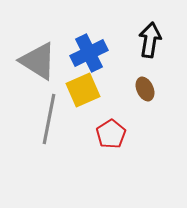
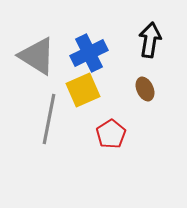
gray triangle: moved 1 px left, 5 px up
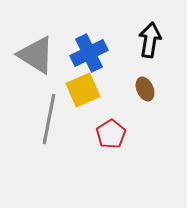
gray triangle: moved 1 px left, 1 px up
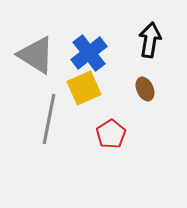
blue cross: rotated 12 degrees counterclockwise
yellow square: moved 1 px right, 2 px up
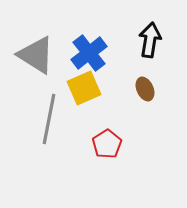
red pentagon: moved 4 px left, 10 px down
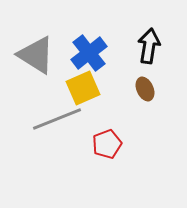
black arrow: moved 1 px left, 6 px down
yellow square: moved 1 px left
gray line: moved 8 px right; rotated 57 degrees clockwise
red pentagon: rotated 12 degrees clockwise
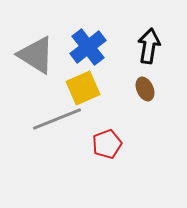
blue cross: moved 1 px left, 6 px up
